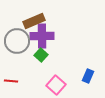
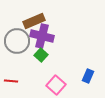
purple cross: rotated 15 degrees clockwise
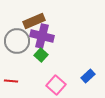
blue rectangle: rotated 24 degrees clockwise
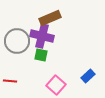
brown rectangle: moved 16 px right, 3 px up
green square: rotated 32 degrees counterclockwise
red line: moved 1 px left
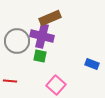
green square: moved 1 px left, 1 px down
blue rectangle: moved 4 px right, 12 px up; rotated 64 degrees clockwise
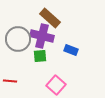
brown rectangle: rotated 65 degrees clockwise
gray circle: moved 1 px right, 2 px up
green square: rotated 16 degrees counterclockwise
blue rectangle: moved 21 px left, 14 px up
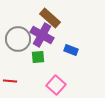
purple cross: moved 1 px up; rotated 15 degrees clockwise
green square: moved 2 px left, 1 px down
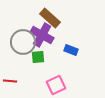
gray circle: moved 5 px right, 3 px down
pink square: rotated 24 degrees clockwise
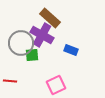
gray circle: moved 2 px left, 1 px down
green square: moved 6 px left, 2 px up
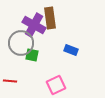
brown rectangle: rotated 40 degrees clockwise
purple cross: moved 8 px left, 10 px up
green square: rotated 16 degrees clockwise
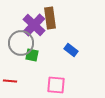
purple cross: rotated 15 degrees clockwise
blue rectangle: rotated 16 degrees clockwise
pink square: rotated 30 degrees clockwise
